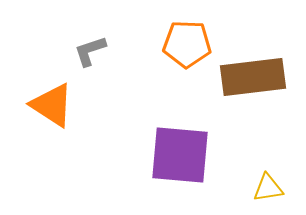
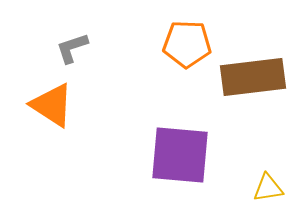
gray L-shape: moved 18 px left, 3 px up
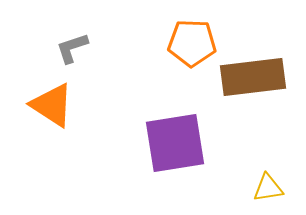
orange pentagon: moved 5 px right, 1 px up
purple square: moved 5 px left, 12 px up; rotated 14 degrees counterclockwise
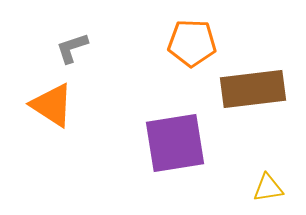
brown rectangle: moved 12 px down
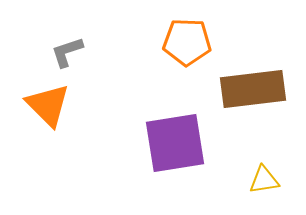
orange pentagon: moved 5 px left, 1 px up
gray L-shape: moved 5 px left, 4 px down
orange triangle: moved 4 px left; rotated 12 degrees clockwise
yellow triangle: moved 4 px left, 8 px up
